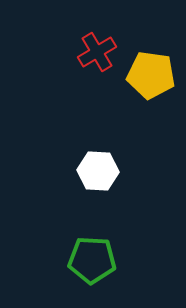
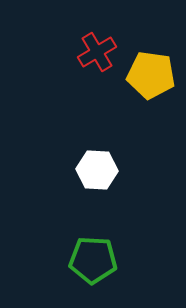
white hexagon: moved 1 px left, 1 px up
green pentagon: moved 1 px right
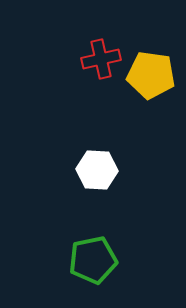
red cross: moved 4 px right, 7 px down; rotated 18 degrees clockwise
green pentagon: rotated 15 degrees counterclockwise
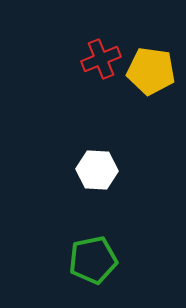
red cross: rotated 9 degrees counterclockwise
yellow pentagon: moved 4 px up
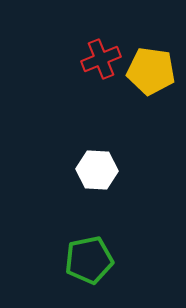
green pentagon: moved 4 px left
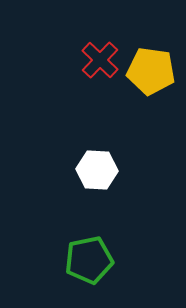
red cross: moved 1 px left, 1 px down; rotated 24 degrees counterclockwise
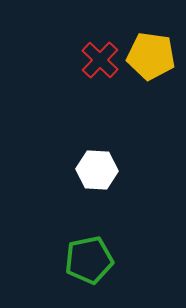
yellow pentagon: moved 15 px up
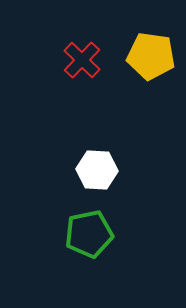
red cross: moved 18 px left
green pentagon: moved 26 px up
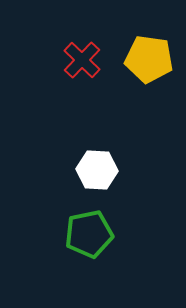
yellow pentagon: moved 2 px left, 3 px down
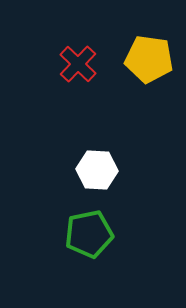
red cross: moved 4 px left, 4 px down
